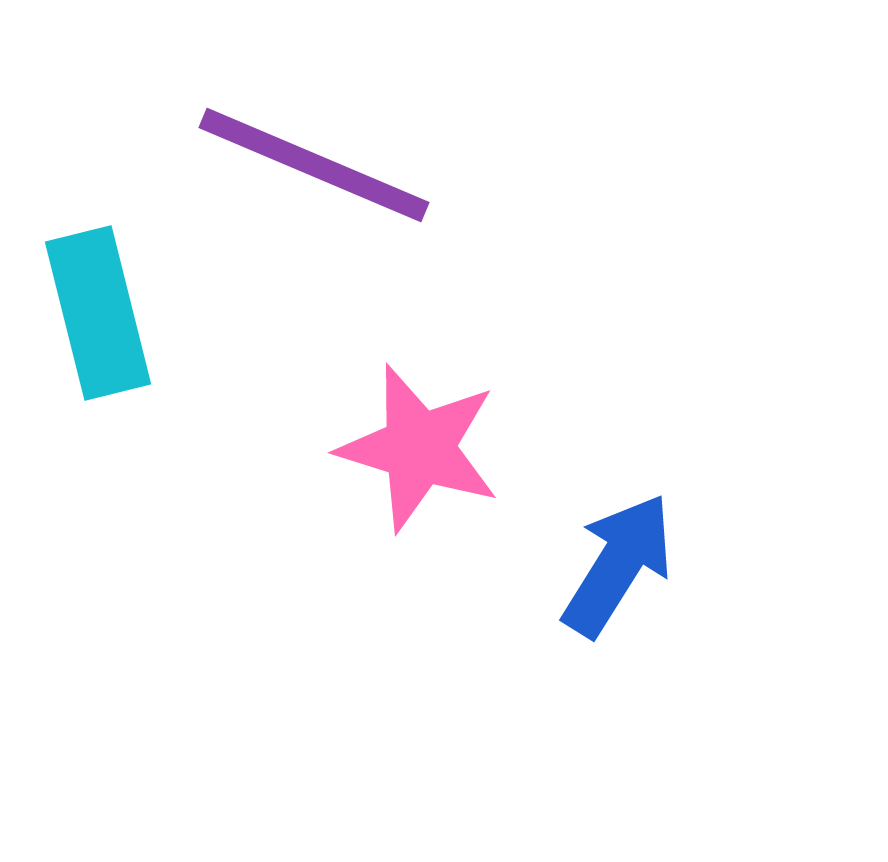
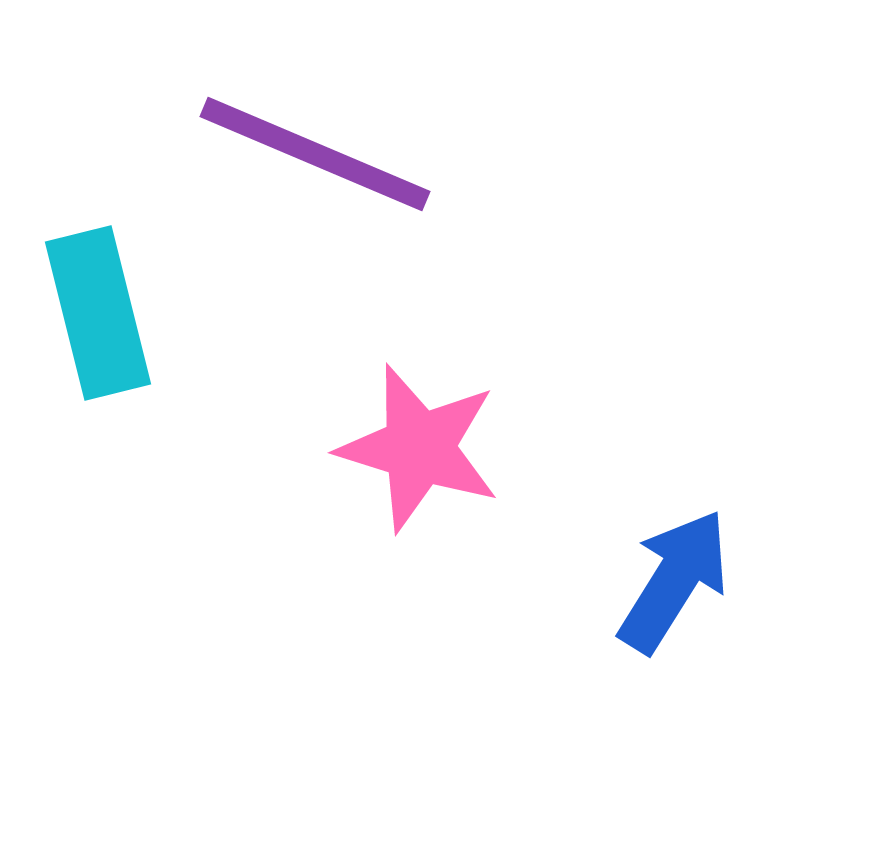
purple line: moved 1 px right, 11 px up
blue arrow: moved 56 px right, 16 px down
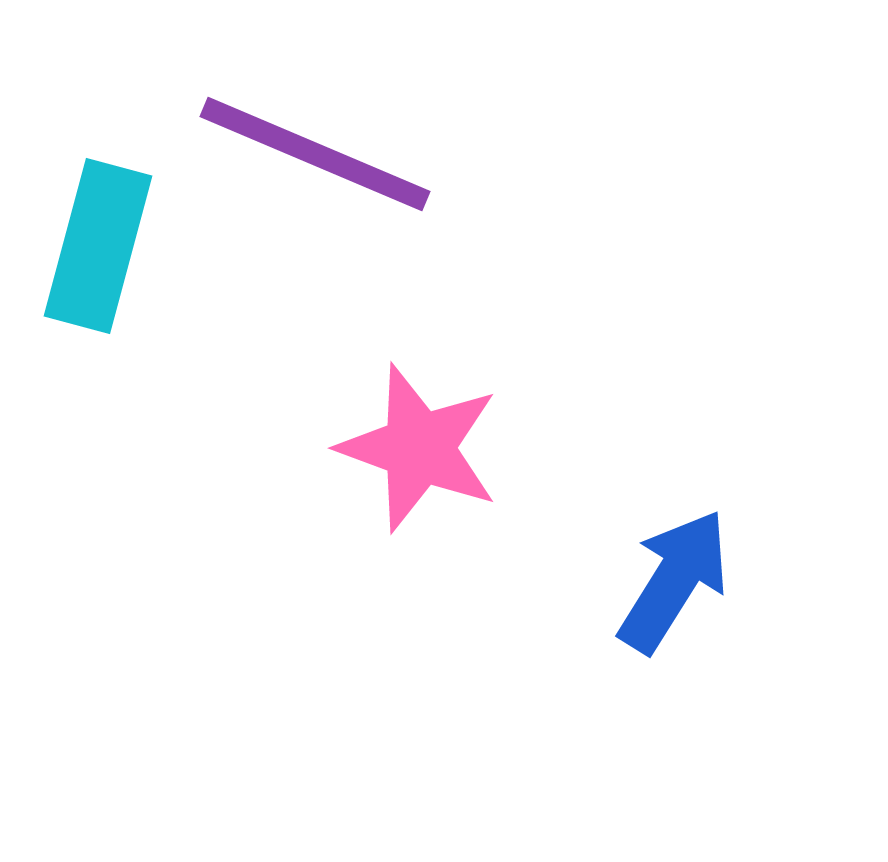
cyan rectangle: moved 67 px up; rotated 29 degrees clockwise
pink star: rotated 3 degrees clockwise
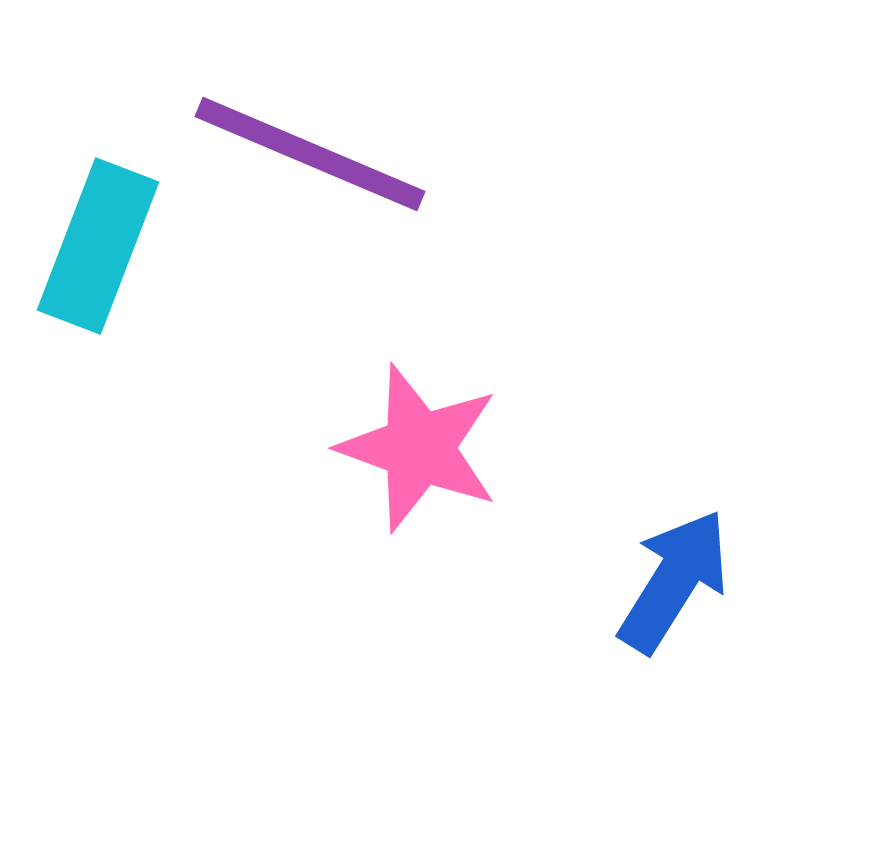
purple line: moved 5 px left
cyan rectangle: rotated 6 degrees clockwise
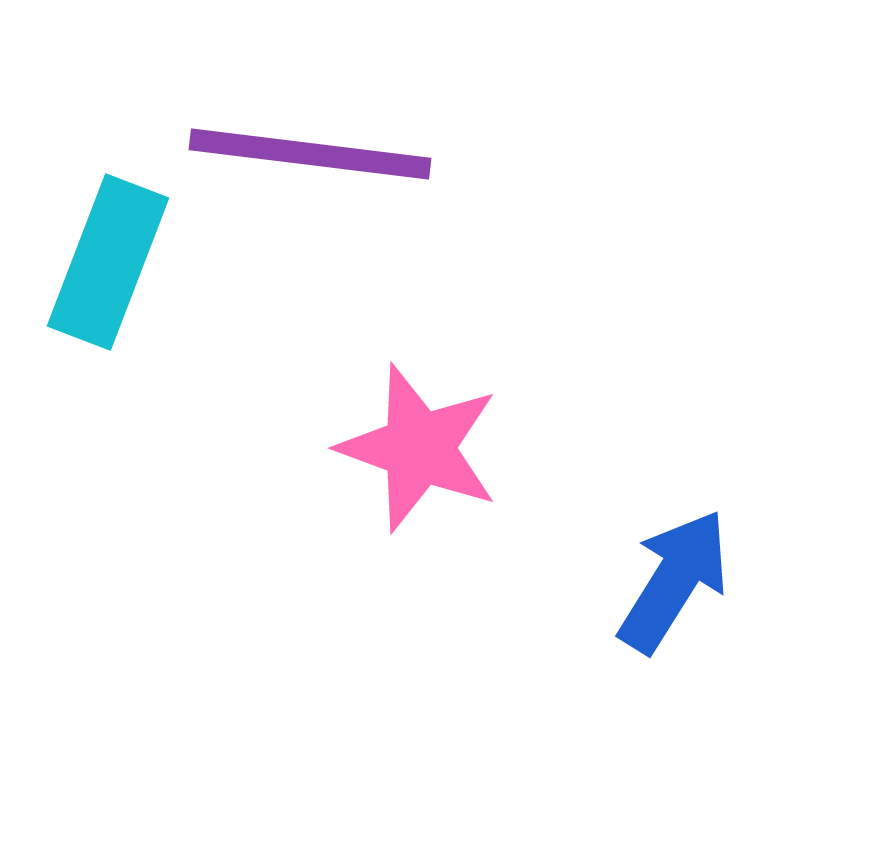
purple line: rotated 16 degrees counterclockwise
cyan rectangle: moved 10 px right, 16 px down
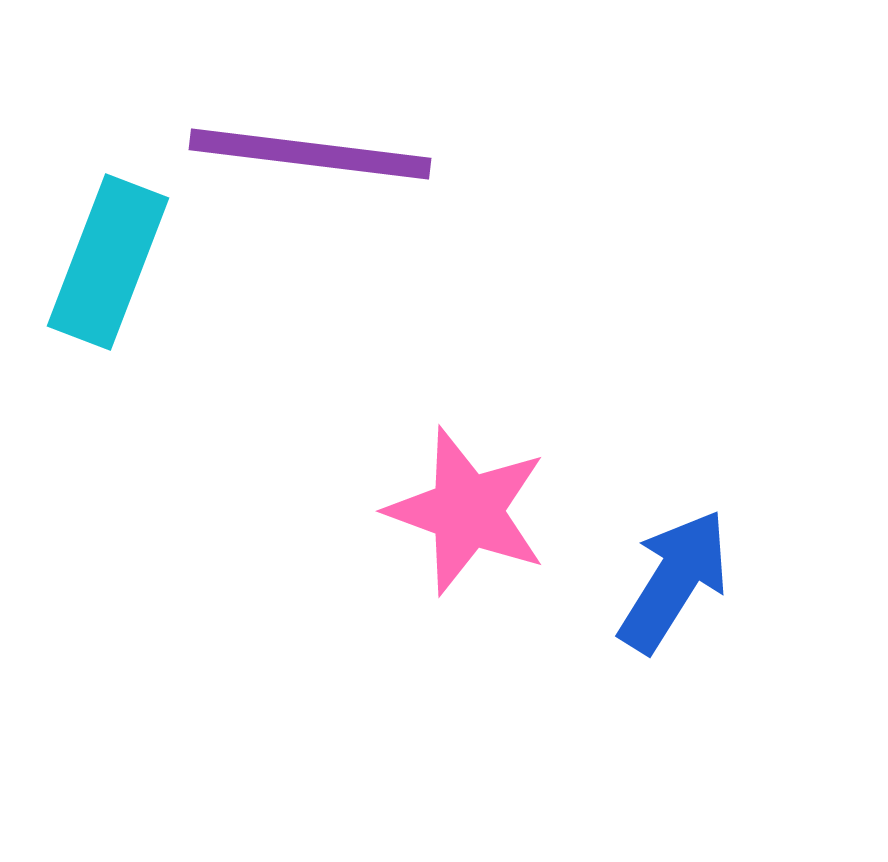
pink star: moved 48 px right, 63 px down
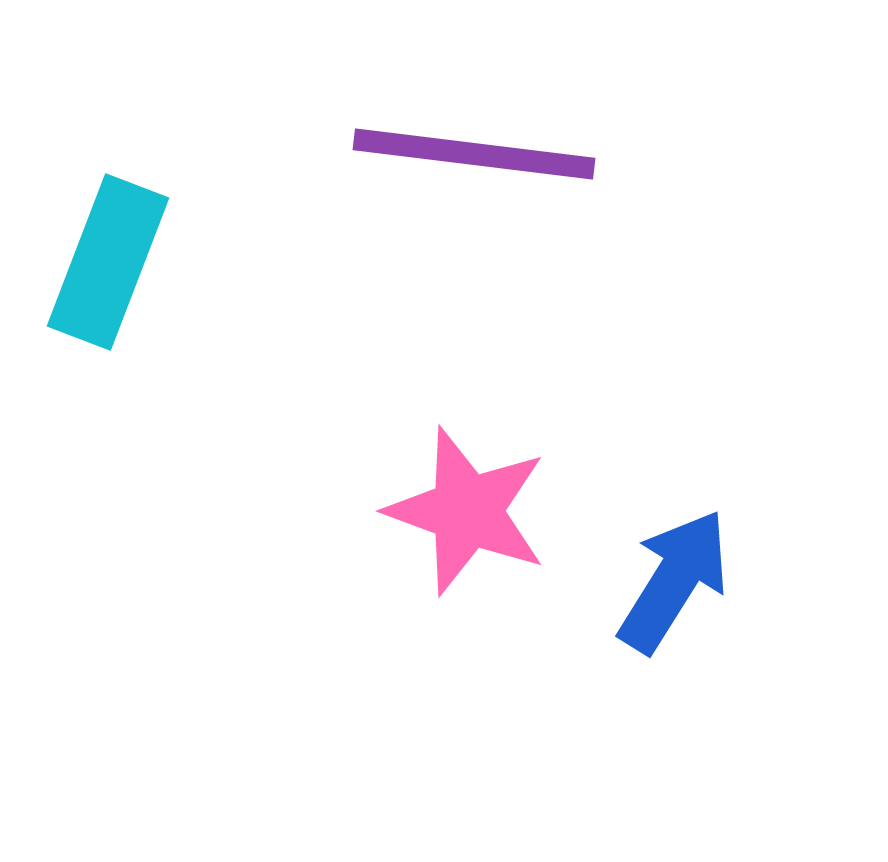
purple line: moved 164 px right
